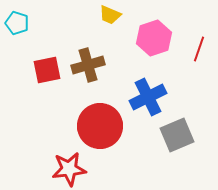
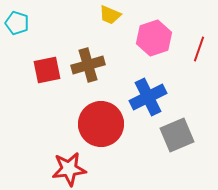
red circle: moved 1 px right, 2 px up
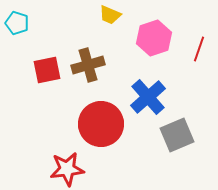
blue cross: rotated 15 degrees counterclockwise
red star: moved 2 px left
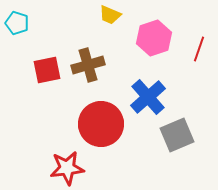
red star: moved 1 px up
